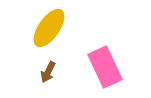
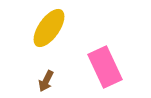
brown arrow: moved 2 px left, 9 px down
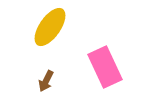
yellow ellipse: moved 1 px right, 1 px up
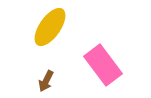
pink rectangle: moved 2 px left, 2 px up; rotated 12 degrees counterclockwise
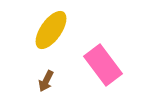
yellow ellipse: moved 1 px right, 3 px down
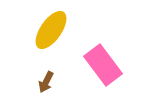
brown arrow: moved 1 px down
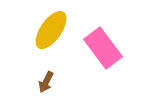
pink rectangle: moved 17 px up
